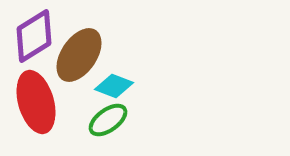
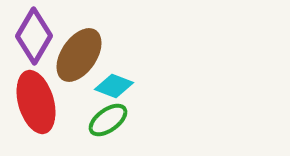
purple diamond: rotated 28 degrees counterclockwise
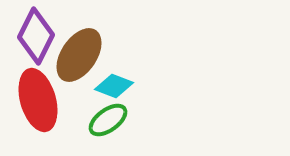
purple diamond: moved 2 px right; rotated 4 degrees counterclockwise
red ellipse: moved 2 px right, 2 px up
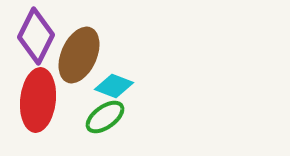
brown ellipse: rotated 10 degrees counterclockwise
red ellipse: rotated 22 degrees clockwise
green ellipse: moved 3 px left, 3 px up
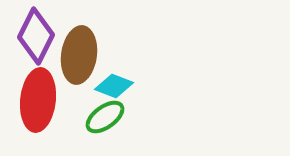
brown ellipse: rotated 16 degrees counterclockwise
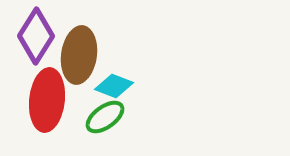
purple diamond: rotated 6 degrees clockwise
red ellipse: moved 9 px right
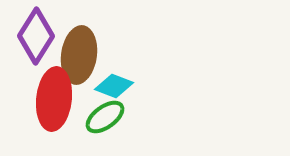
red ellipse: moved 7 px right, 1 px up
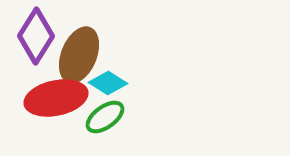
brown ellipse: rotated 14 degrees clockwise
cyan diamond: moved 6 px left, 3 px up; rotated 12 degrees clockwise
red ellipse: moved 2 px right, 1 px up; rotated 72 degrees clockwise
